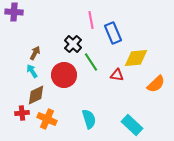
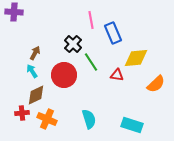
cyan rectangle: rotated 25 degrees counterclockwise
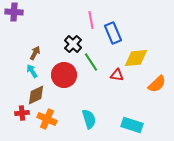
orange semicircle: moved 1 px right
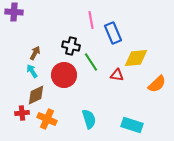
black cross: moved 2 px left, 2 px down; rotated 30 degrees counterclockwise
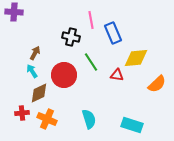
black cross: moved 9 px up
brown diamond: moved 3 px right, 2 px up
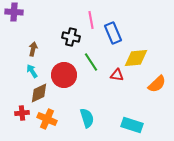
brown arrow: moved 2 px left, 4 px up; rotated 16 degrees counterclockwise
cyan semicircle: moved 2 px left, 1 px up
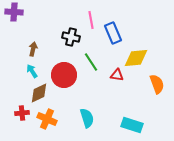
orange semicircle: rotated 66 degrees counterclockwise
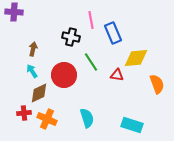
red cross: moved 2 px right
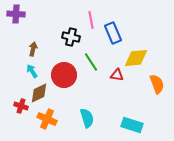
purple cross: moved 2 px right, 2 px down
red cross: moved 3 px left, 7 px up; rotated 24 degrees clockwise
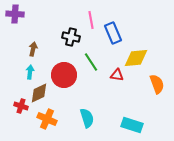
purple cross: moved 1 px left
cyan arrow: moved 2 px left, 1 px down; rotated 40 degrees clockwise
